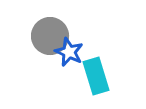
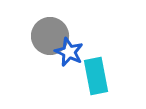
cyan rectangle: rotated 6 degrees clockwise
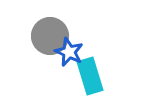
cyan rectangle: moved 6 px left; rotated 6 degrees counterclockwise
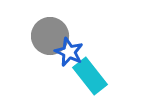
cyan rectangle: rotated 21 degrees counterclockwise
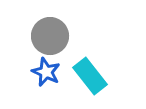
blue star: moved 23 px left, 20 px down
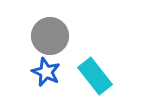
cyan rectangle: moved 5 px right
